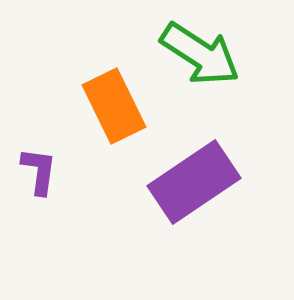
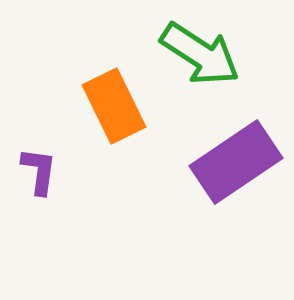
purple rectangle: moved 42 px right, 20 px up
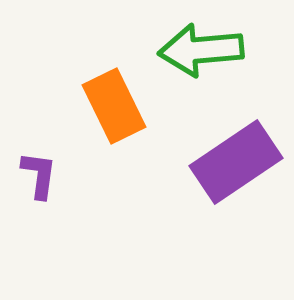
green arrow: moved 1 px right, 4 px up; rotated 142 degrees clockwise
purple L-shape: moved 4 px down
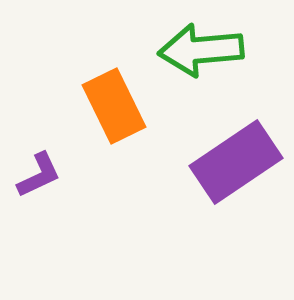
purple L-shape: rotated 57 degrees clockwise
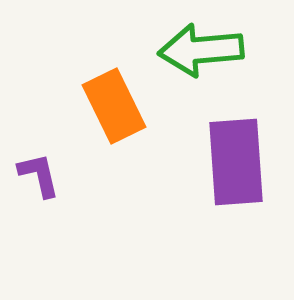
purple rectangle: rotated 60 degrees counterclockwise
purple L-shape: rotated 78 degrees counterclockwise
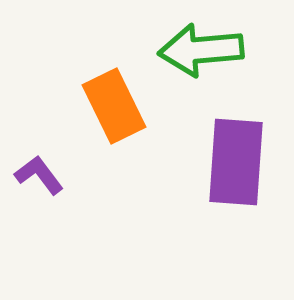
purple rectangle: rotated 8 degrees clockwise
purple L-shape: rotated 24 degrees counterclockwise
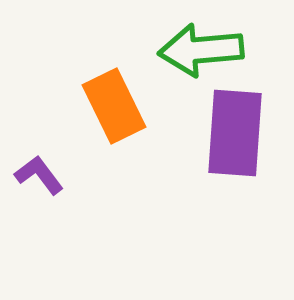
purple rectangle: moved 1 px left, 29 px up
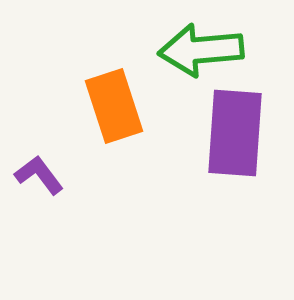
orange rectangle: rotated 8 degrees clockwise
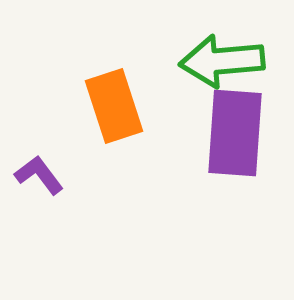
green arrow: moved 21 px right, 11 px down
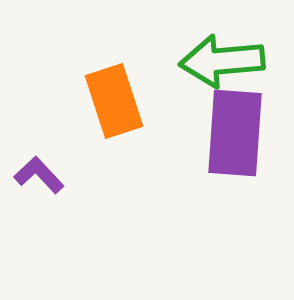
orange rectangle: moved 5 px up
purple L-shape: rotated 6 degrees counterclockwise
